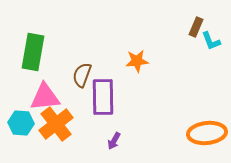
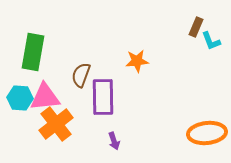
brown semicircle: moved 1 px left
cyan hexagon: moved 1 px left, 25 px up
purple arrow: rotated 48 degrees counterclockwise
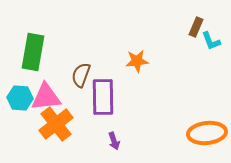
pink triangle: moved 1 px right
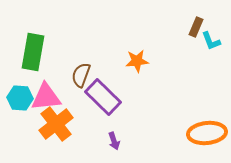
purple rectangle: rotated 45 degrees counterclockwise
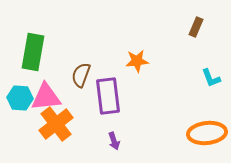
cyan L-shape: moved 37 px down
purple rectangle: moved 5 px right, 1 px up; rotated 39 degrees clockwise
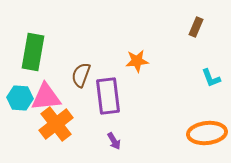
purple arrow: rotated 12 degrees counterclockwise
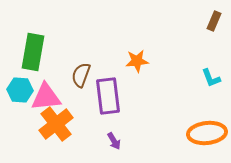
brown rectangle: moved 18 px right, 6 px up
cyan hexagon: moved 8 px up
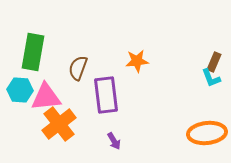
brown rectangle: moved 41 px down
brown semicircle: moved 3 px left, 7 px up
purple rectangle: moved 2 px left, 1 px up
orange cross: moved 3 px right
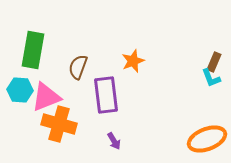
green rectangle: moved 2 px up
orange star: moved 4 px left; rotated 15 degrees counterclockwise
brown semicircle: moved 1 px up
pink triangle: rotated 16 degrees counterclockwise
orange cross: rotated 36 degrees counterclockwise
orange ellipse: moved 6 px down; rotated 15 degrees counterclockwise
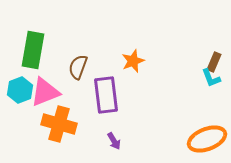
cyan hexagon: rotated 25 degrees counterclockwise
pink triangle: moved 1 px left, 5 px up
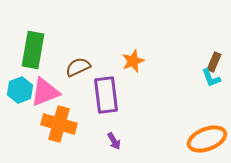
brown semicircle: rotated 45 degrees clockwise
